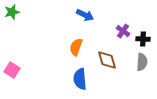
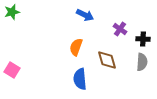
purple cross: moved 3 px left, 2 px up
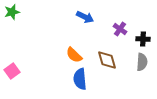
blue arrow: moved 2 px down
orange semicircle: moved 2 px left, 8 px down; rotated 66 degrees counterclockwise
pink square: moved 1 px down; rotated 21 degrees clockwise
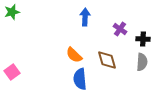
blue arrow: rotated 114 degrees counterclockwise
pink square: moved 1 px down
